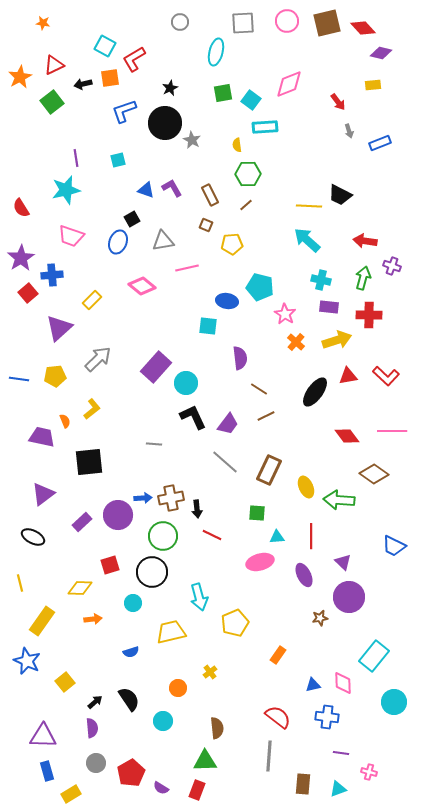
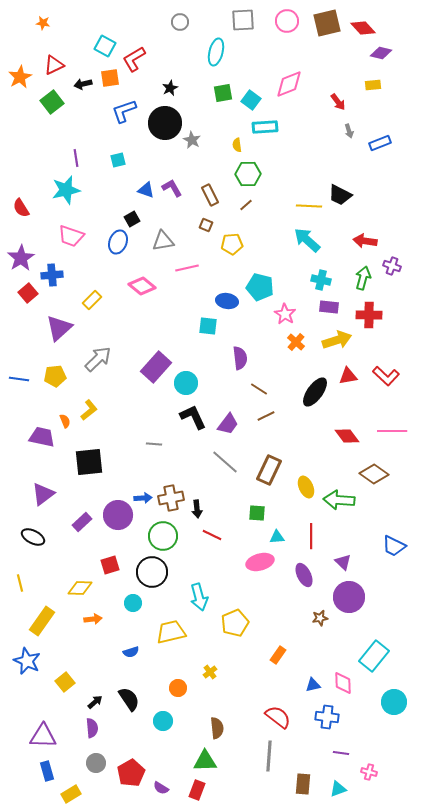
gray square at (243, 23): moved 3 px up
yellow L-shape at (92, 409): moved 3 px left, 1 px down
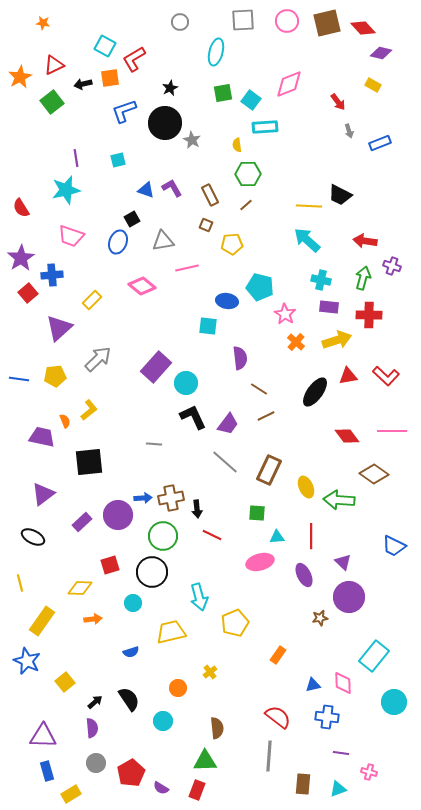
yellow rectangle at (373, 85): rotated 35 degrees clockwise
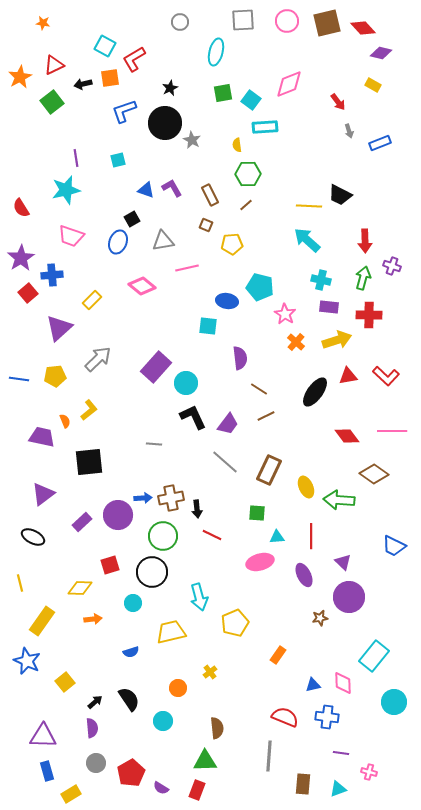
red arrow at (365, 241): rotated 100 degrees counterclockwise
red semicircle at (278, 717): moved 7 px right; rotated 16 degrees counterclockwise
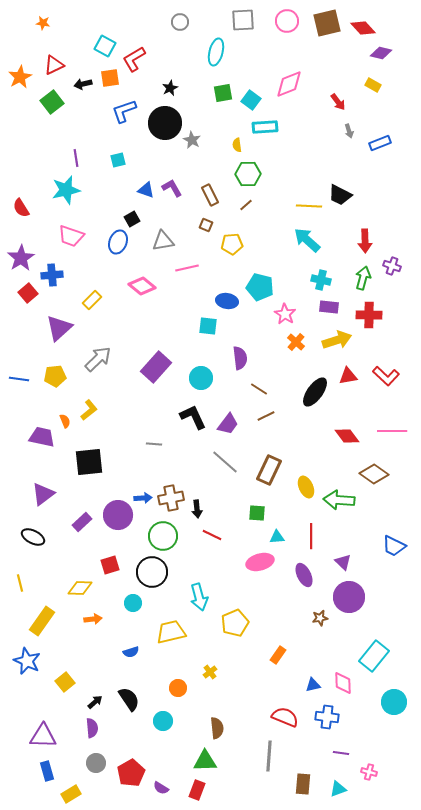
cyan circle at (186, 383): moved 15 px right, 5 px up
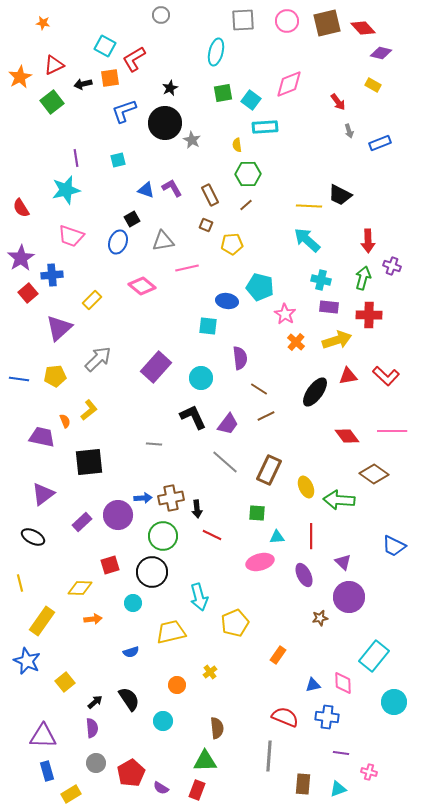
gray circle at (180, 22): moved 19 px left, 7 px up
red arrow at (365, 241): moved 3 px right
orange circle at (178, 688): moved 1 px left, 3 px up
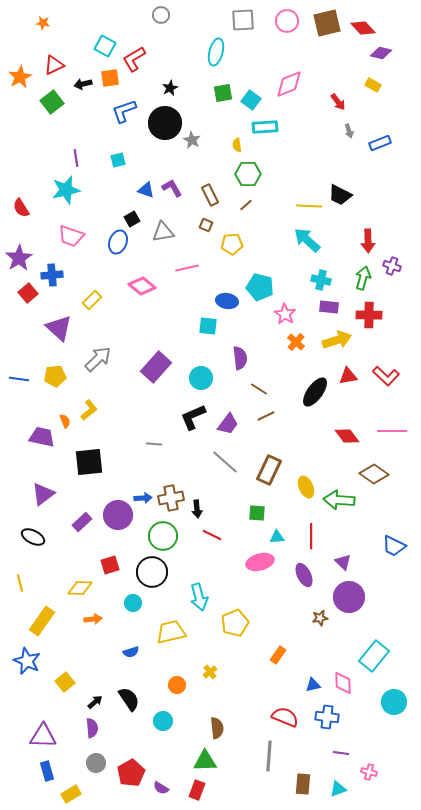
gray triangle at (163, 241): moved 9 px up
purple star at (21, 258): moved 2 px left
purple triangle at (59, 328): rotated 36 degrees counterclockwise
black L-shape at (193, 417): rotated 88 degrees counterclockwise
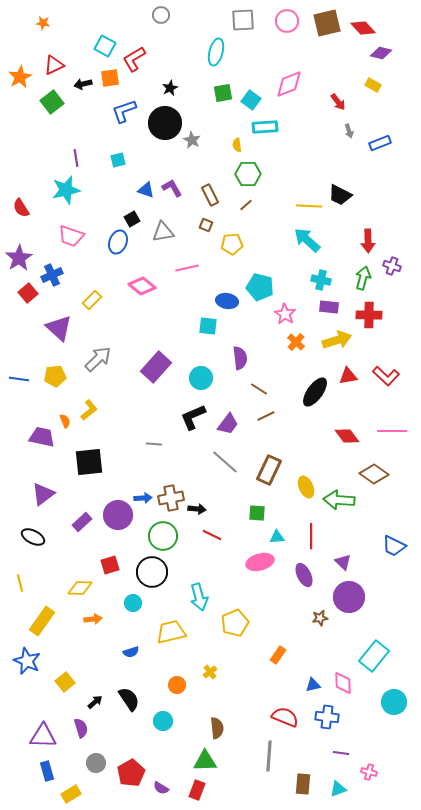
blue cross at (52, 275): rotated 20 degrees counterclockwise
black arrow at (197, 509): rotated 78 degrees counterclockwise
purple semicircle at (92, 728): moved 11 px left; rotated 12 degrees counterclockwise
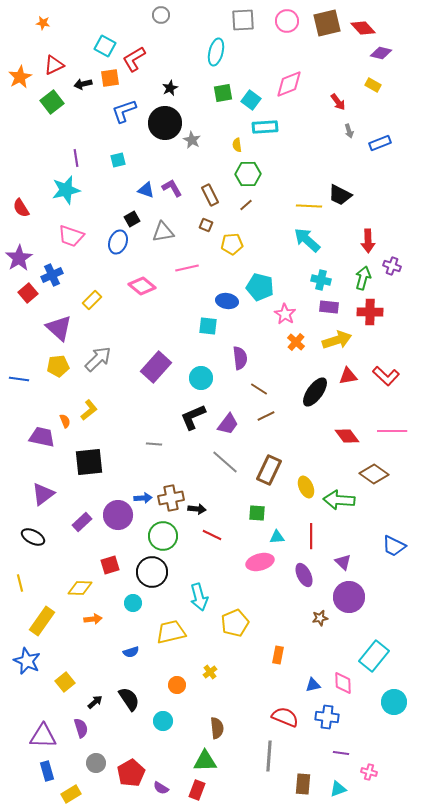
red cross at (369, 315): moved 1 px right, 3 px up
yellow pentagon at (55, 376): moved 3 px right, 10 px up
orange rectangle at (278, 655): rotated 24 degrees counterclockwise
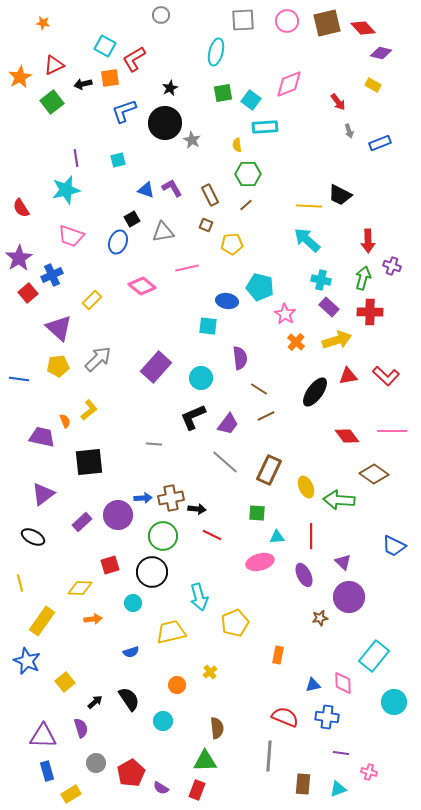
purple rectangle at (329, 307): rotated 36 degrees clockwise
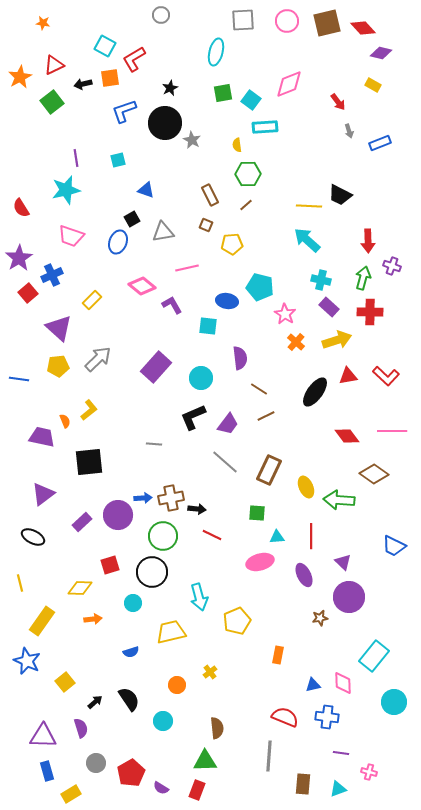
purple L-shape at (172, 188): moved 117 px down
yellow pentagon at (235, 623): moved 2 px right, 2 px up
